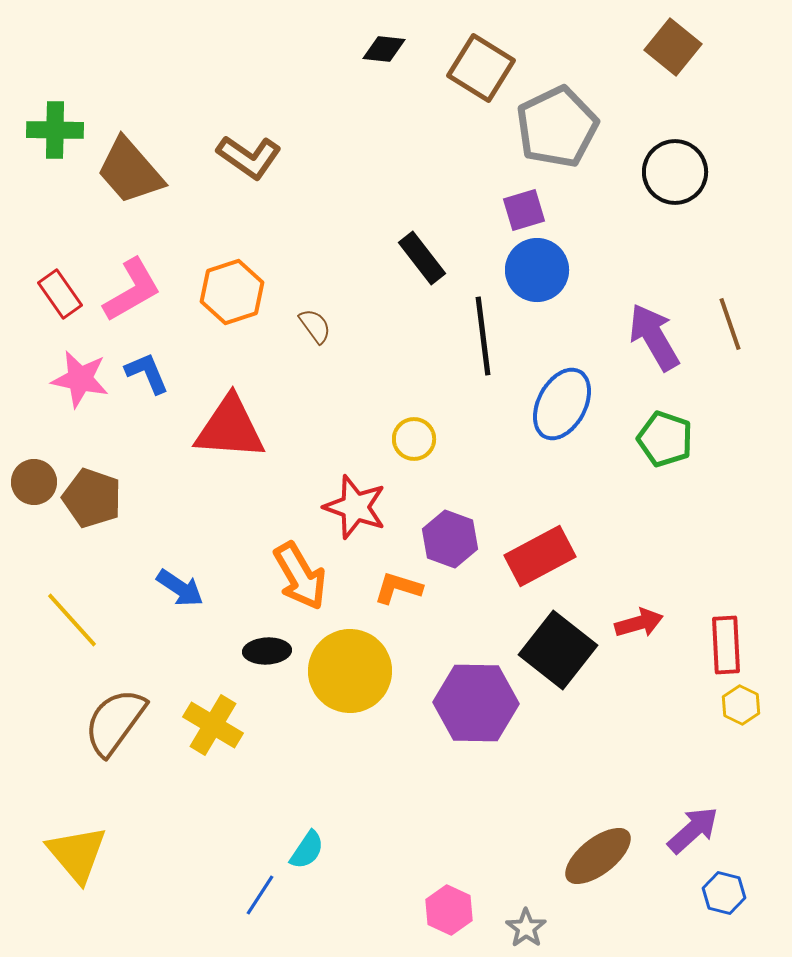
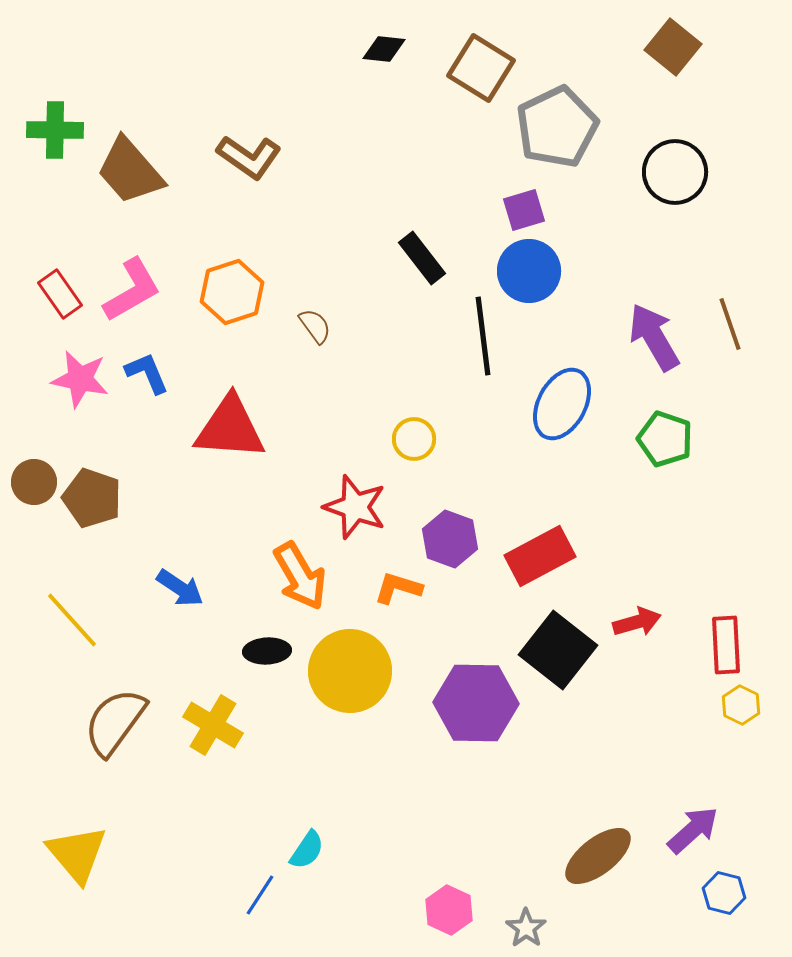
blue circle at (537, 270): moved 8 px left, 1 px down
red arrow at (639, 623): moved 2 px left, 1 px up
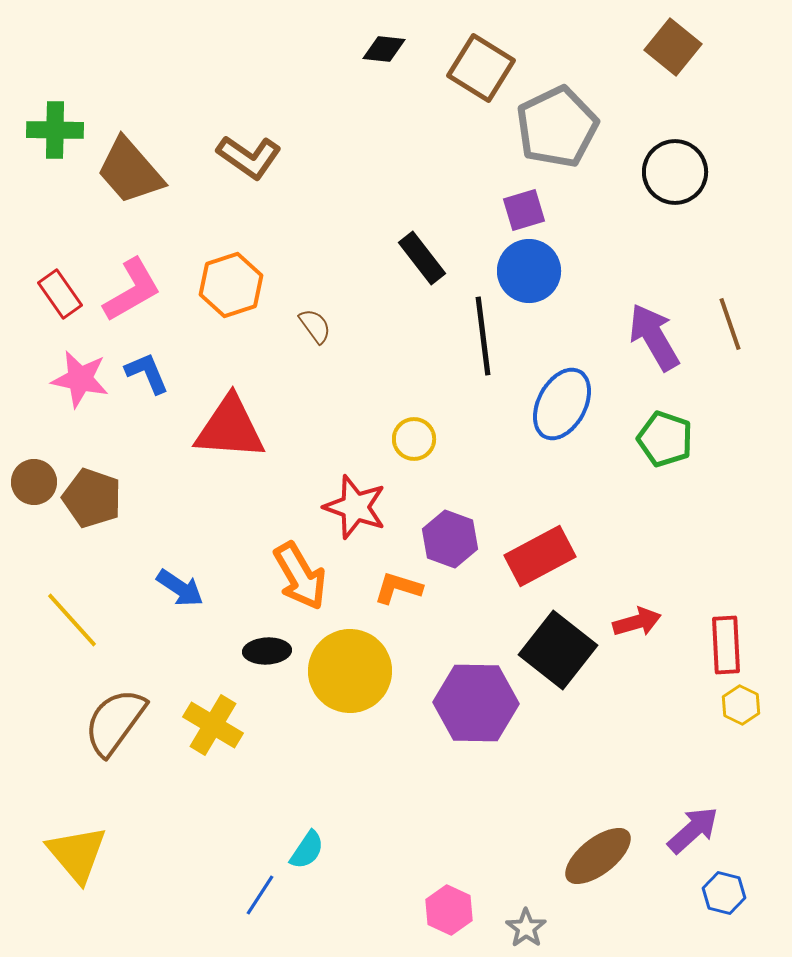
orange hexagon at (232, 292): moved 1 px left, 7 px up
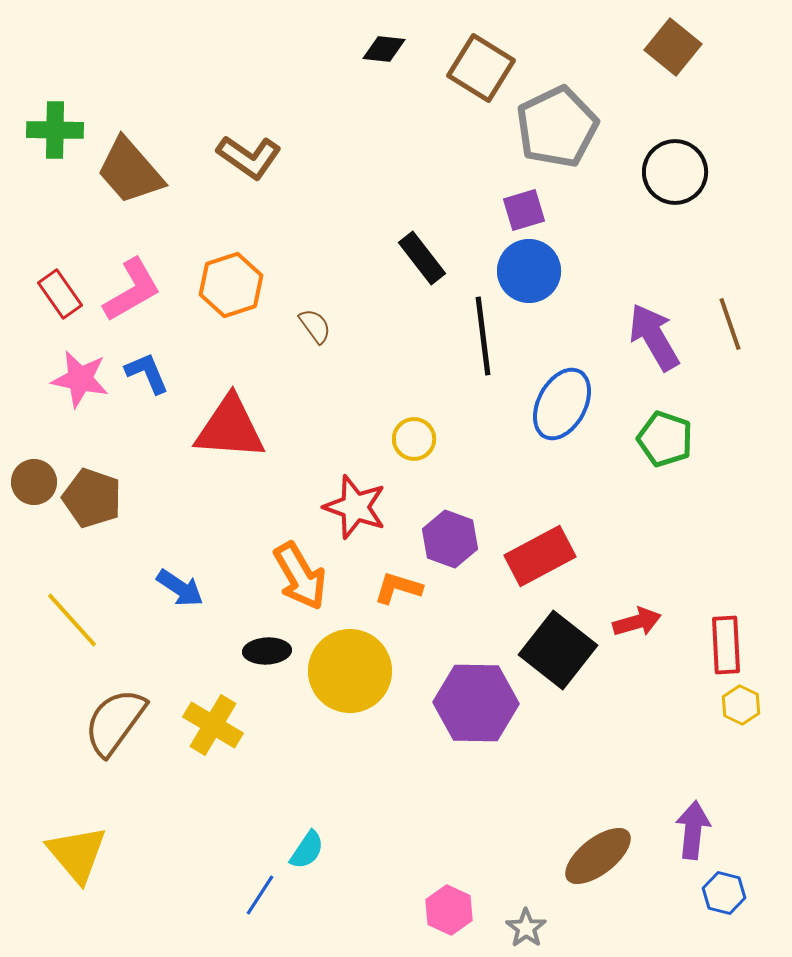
purple arrow at (693, 830): rotated 42 degrees counterclockwise
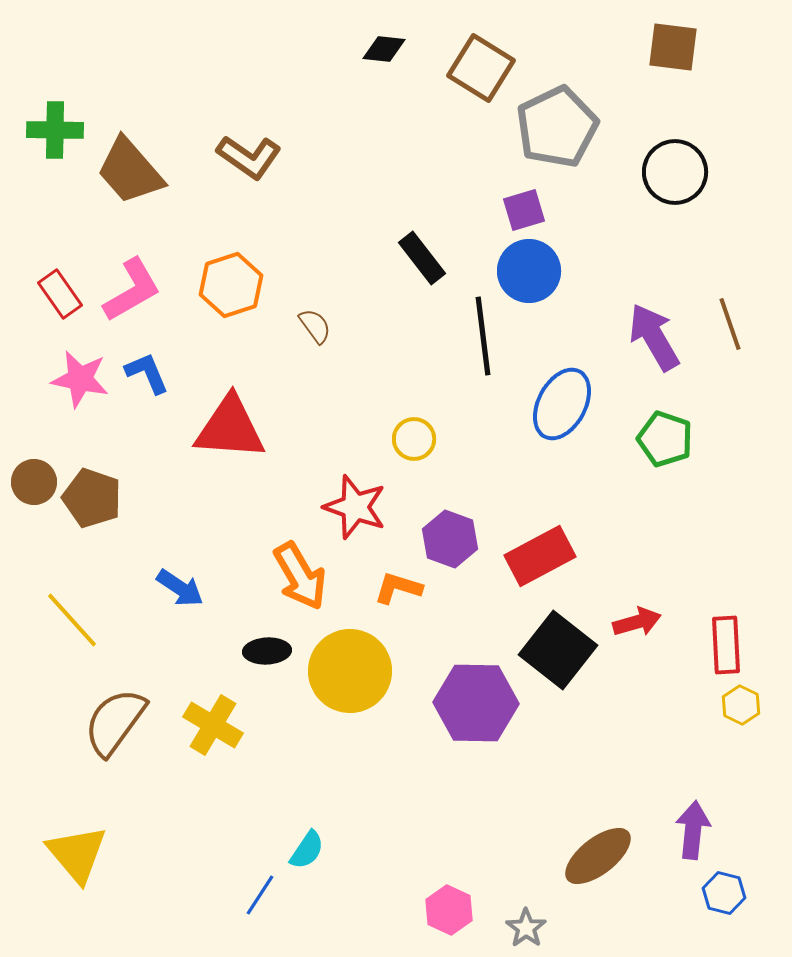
brown square at (673, 47): rotated 32 degrees counterclockwise
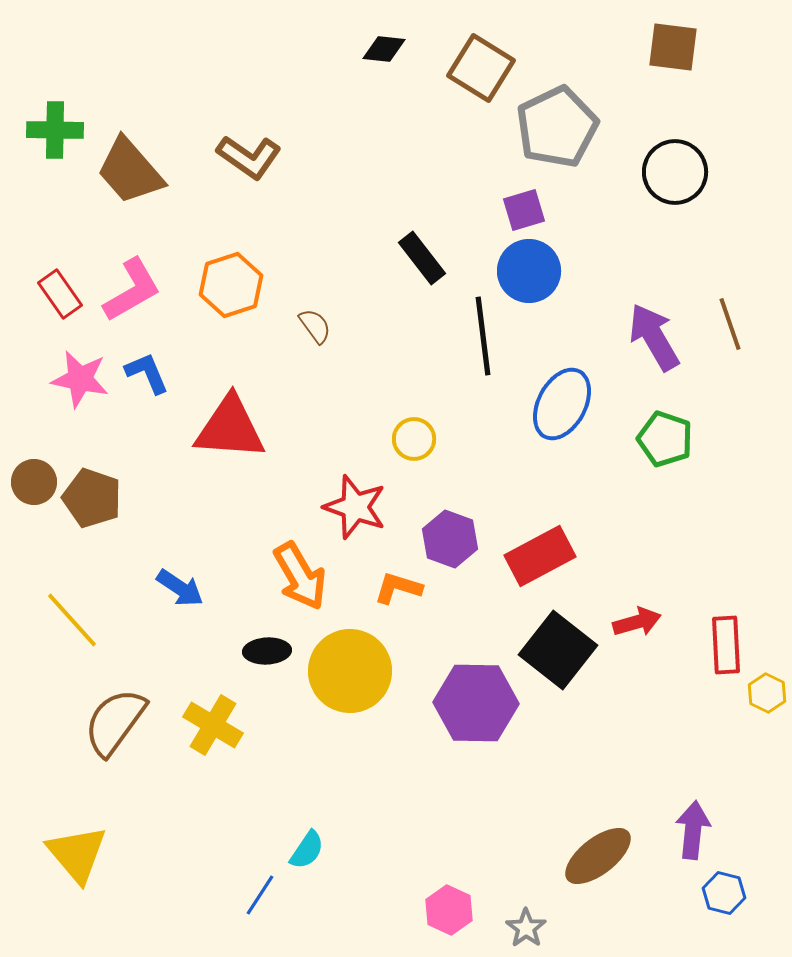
yellow hexagon at (741, 705): moved 26 px right, 12 px up
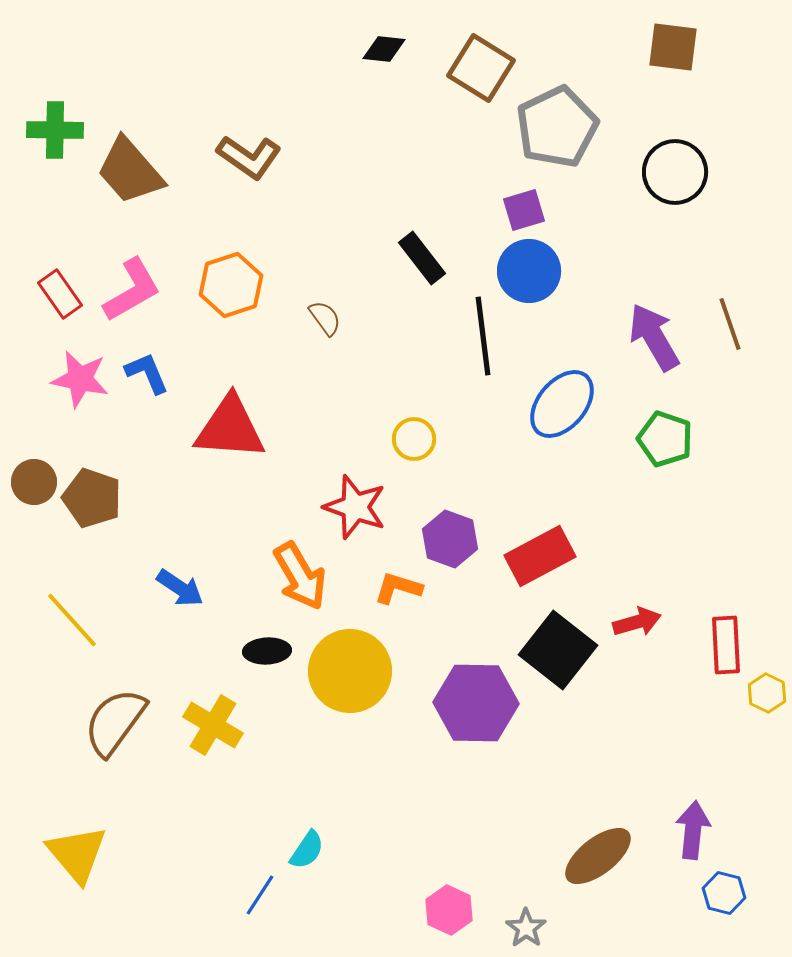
brown semicircle at (315, 326): moved 10 px right, 8 px up
blue ellipse at (562, 404): rotated 12 degrees clockwise
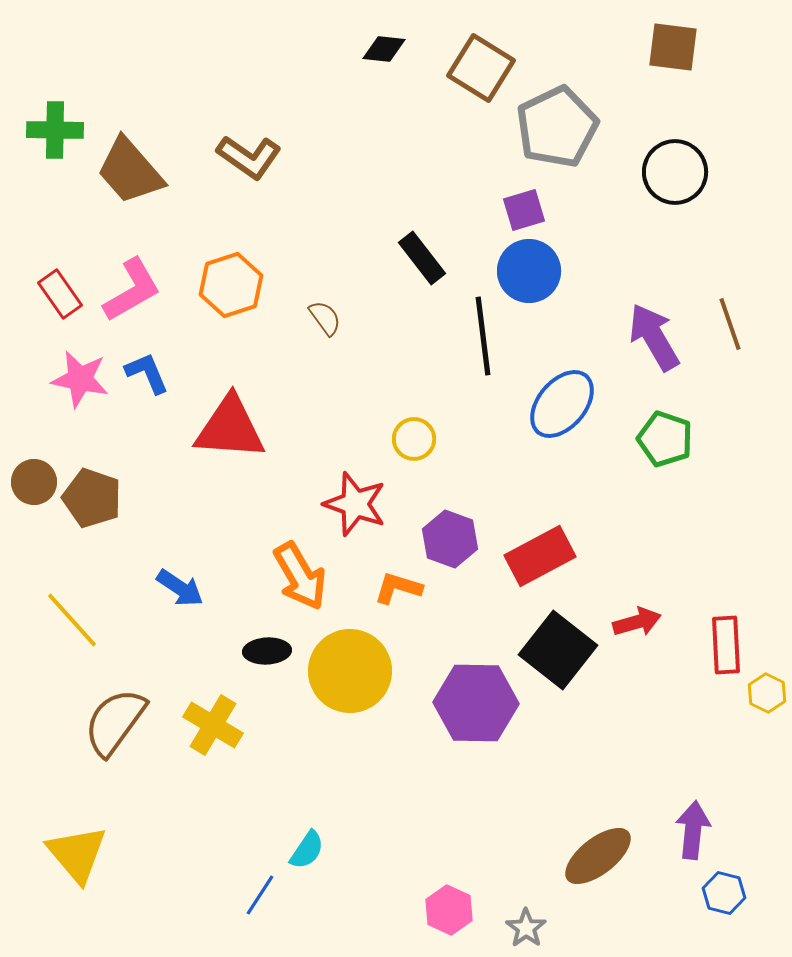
red star at (355, 507): moved 3 px up
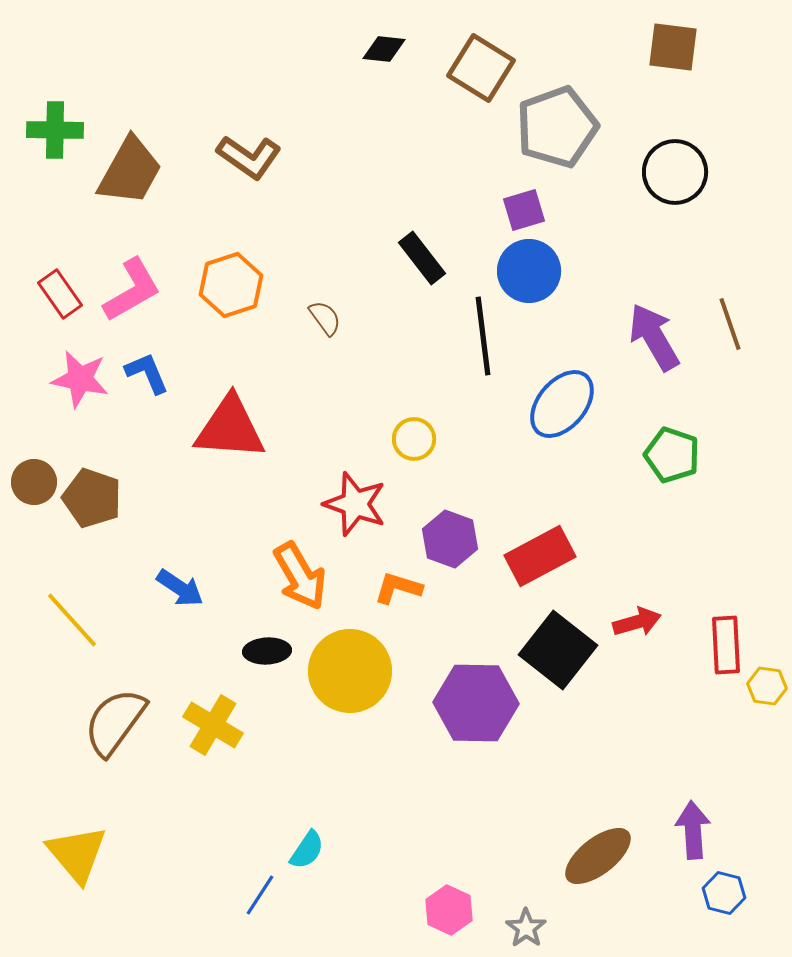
gray pentagon at (557, 127): rotated 6 degrees clockwise
brown trapezoid at (130, 171): rotated 110 degrees counterclockwise
green pentagon at (665, 439): moved 7 px right, 16 px down
yellow hexagon at (767, 693): moved 7 px up; rotated 18 degrees counterclockwise
purple arrow at (693, 830): rotated 10 degrees counterclockwise
